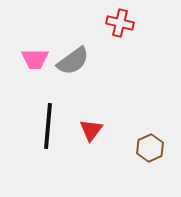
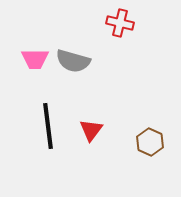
gray semicircle: rotated 52 degrees clockwise
black line: rotated 12 degrees counterclockwise
brown hexagon: moved 6 px up; rotated 12 degrees counterclockwise
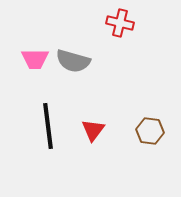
red triangle: moved 2 px right
brown hexagon: moved 11 px up; rotated 16 degrees counterclockwise
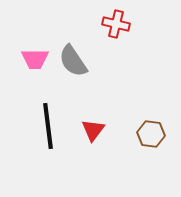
red cross: moved 4 px left, 1 px down
gray semicircle: rotated 40 degrees clockwise
brown hexagon: moved 1 px right, 3 px down
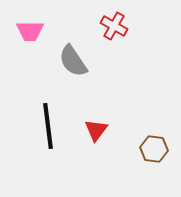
red cross: moved 2 px left, 2 px down; rotated 16 degrees clockwise
pink trapezoid: moved 5 px left, 28 px up
red triangle: moved 3 px right
brown hexagon: moved 3 px right, 15 px down
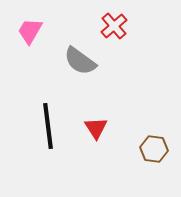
red cross: rotated 20 degrees clockwise
pink trapezoid: rotated 120 degrees clockwise
gray semicircle: moved 7 px right; rotated 20 degrees counterclockwise
red triangle: moved 2 px up; rotated 10 degrees counterclockwise
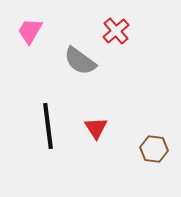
red cross: moved 2 px right, 5 px down
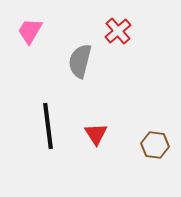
red cross: moved 2 px right
gray semicircle: rotated 68 degrees clockwise
red triangle: moved 6 px down
brown hexagon: moved 1 px right, 4 px up
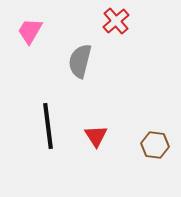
red cross: moved 2 px left, 10 px up
red triangle: moved 2 px down
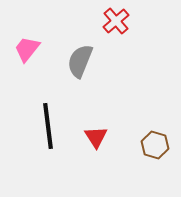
pink trapezoid: moved 3 px left, 18 px down; rotated 8 degrees clockwise
gray semicircle: rotated 8 degrees clockwise
red triangle: moved 1 px down
brown hexagon: rotated 8 degrees clockwise
